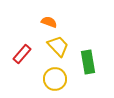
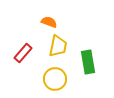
yellow trapezoid: rotated 55 degrees clockwise
red rectangle: moved 1 px right, 1 px up
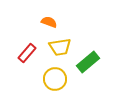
yellow trapezoid: moved 2 px right, 1 px down; rotated 70 degrees clockwise
red rectangle: moved 4 px right
green rectangle: rotated 60 degrees clockwise
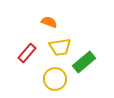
green rectangle: moved 4 px left
